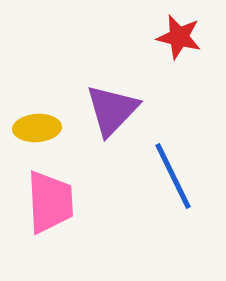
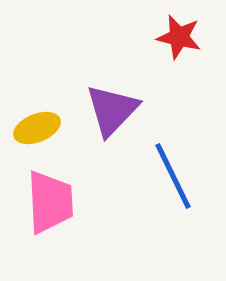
yellow ellipse: rotated 18 degrees counterclockwise
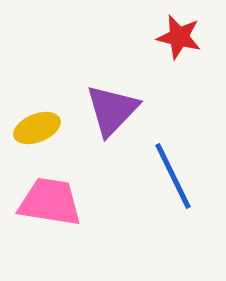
pink trapezoid: rotated 78 degrees counterclockwise
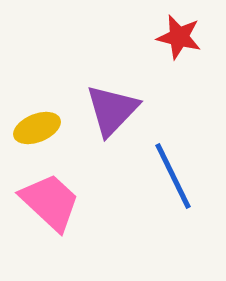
pink trapezoid: rotated 34 degrees clockwise
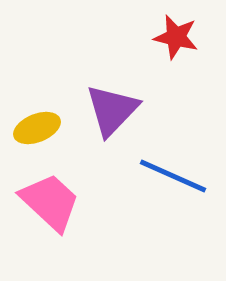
red star: moved 3 px left
blue line: rotated 40 degrees counterclockwise
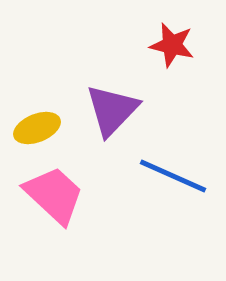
red star: moved 4 px left, 8 px down
pink trapezoid: moved 4 px right, 7 px up
